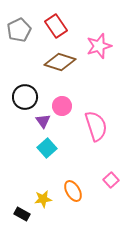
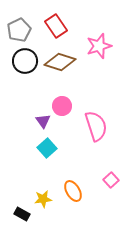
black circle: moved 36 px up
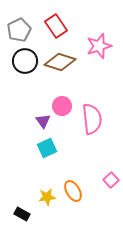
pink semicircle: moved 4 px left, 7 px up; rotated 12 degrees clockwise
cyan square: rotated 18 degrees clockwise
yellow star: moved 4 px right, 2 px up
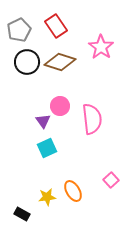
pink star: moved 2 px right, 1 px down; rotated 20 degrees counterclockwise
black circle: moved 2 px right, 1 px down
pink circle: moved 2 px left
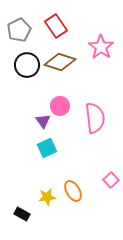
black circle: moved 3 px down
pink semicircle: moved 3 px right, 1 px up
